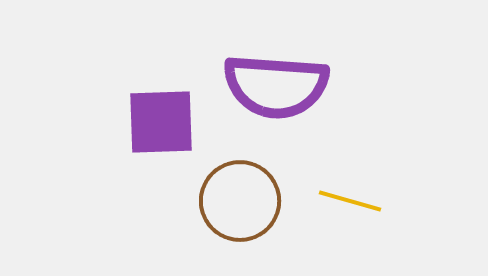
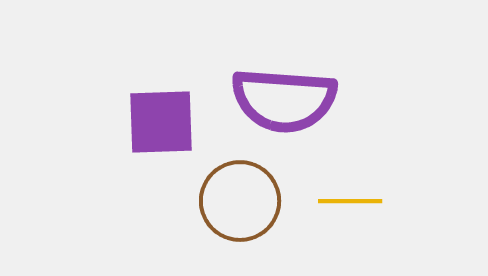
purple semicircle: moved 8 px right, 14 px down
yellow line: rotated 16 degrees counterclockwise
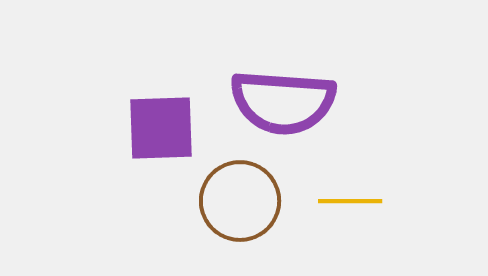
purple semicircle: moved 1 px left, 2 px down
purple square: moved 6 px down
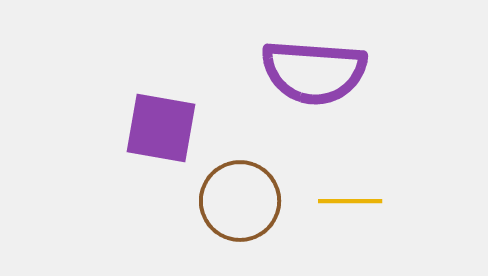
purple semicircle: moved 31 px right, 30 px up
purple square: rotated 12 degrees clockwise
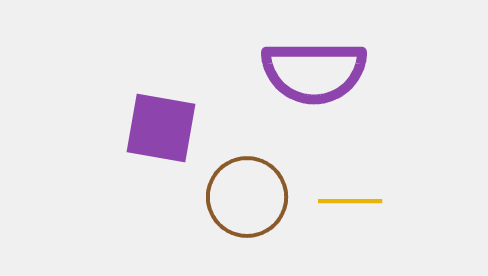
purple semicircle: rotated 4 degrees counterclockwise
brown circle: moved 7 px right, 4 px up
